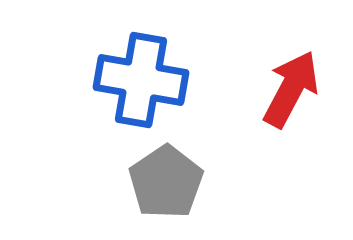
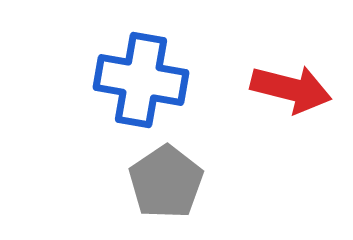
red arrow: rotated 76 degrees clockwise
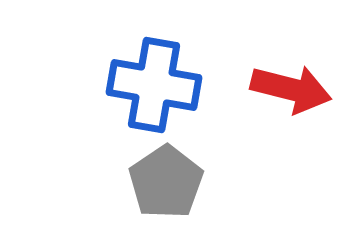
blue cross: moved 13 px right, 5 px down
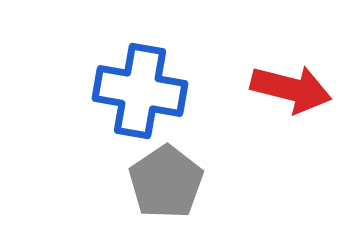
blue cross: moved 14 px left, 6 px down
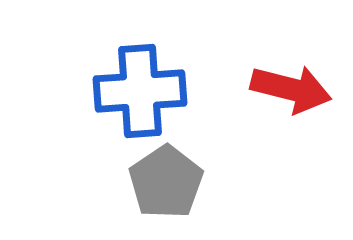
blue cross: rotated 14 degrees counterclockwise
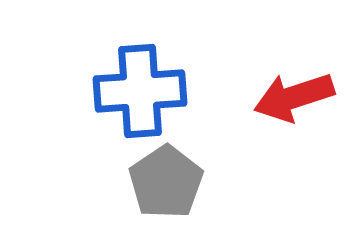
red arrow: moved 3 px right, 8 px down; rotated 148 degrees clockwise
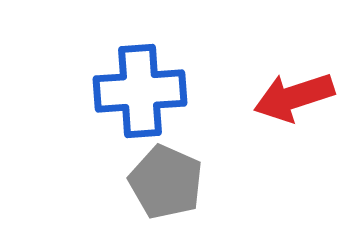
gray pentagon: rotated 14 degrees counterclockwise
